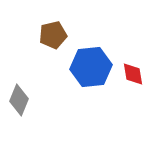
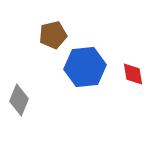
blue hexagon: moved 6 px left
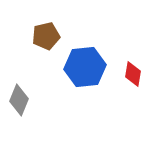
brown pentagon: moved 7 px left, 1 px down
red diamond: rotated 20 degrees clockwise
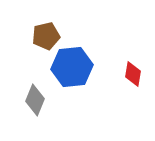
blue hexagon: moved 13 px left
gray diamond: moved 16 px right
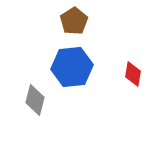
brown pentagon: moved 28 px right, 15 px up; rotated 20 degrees counterclockwise
gray diamond: rotated 8 degrees counterclockwise
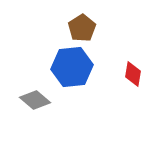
brown pentagon: moved 8 px right, 7 px down
gray diamond: rotated 64 degrees counterclockwise
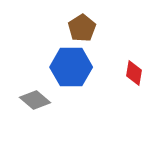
blue hexagon: moved 1 px left; rotated 6 degrees clockwise
red diamond: moved 1 px right, 1 px up
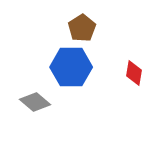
gray diamond: moved 2 px down
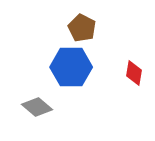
brown pentagon: rotated 12 degrees counterclockwise
gray diamond: moved 2 px right, 5 px down
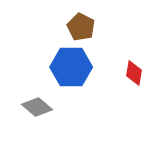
brown pentagon: moved 1 px left, 1 px up
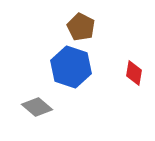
blue hexagon: rotated 18 degrees clockwise
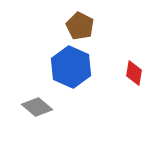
brown pentagon: moved 1 px left, 1 px up
blue hexagon: rotated 6 degrees clockwise
